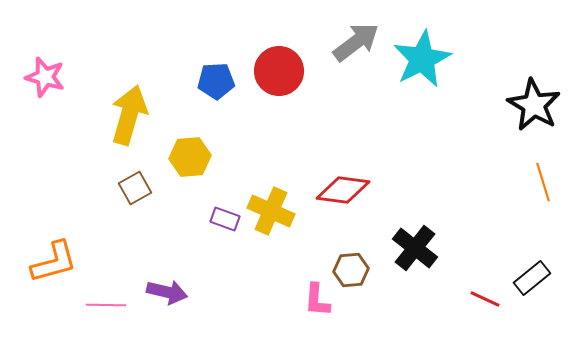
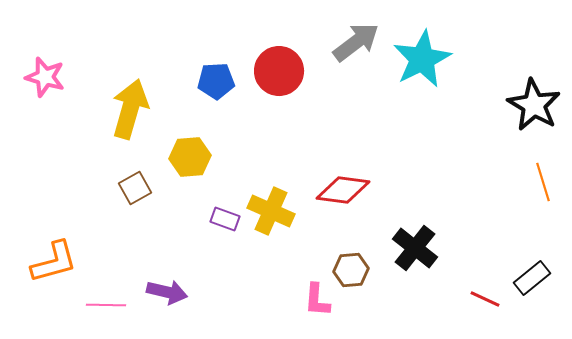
yellow arrow: moved 1 px right, 6 px up
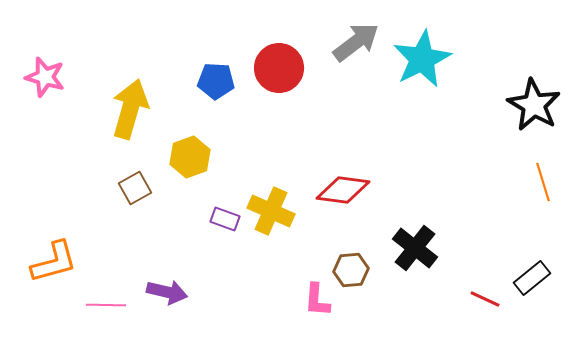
red circle: moved 3 px up
blue pentagon: rotated 6 degrees clockwise
yellow hexagon: rotated 15 degrees counterclockwise
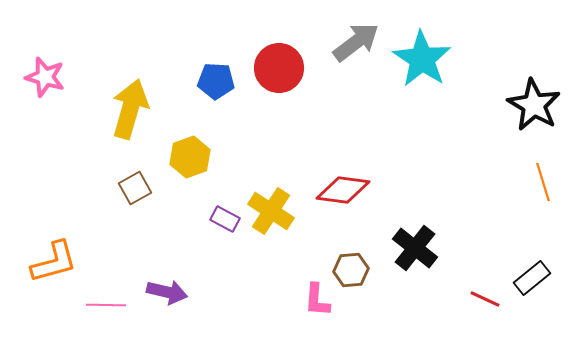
cyan star: rotated 12 degrees counterclockwise
yellow cross: rotated 9 degrees clockwise
purple rectangle: rotated 8 degrees clockwise
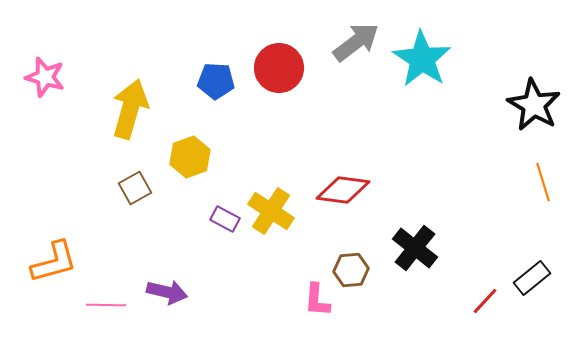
red line: moved 2 px down; rotated 72 degrees counterclockwise
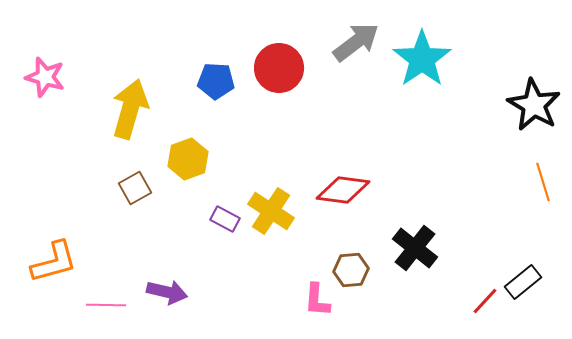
cyan star: rotated 4 degrees clockwise
yellow hexagon: moved 2 px left, 2 px down
black rectangle: moved 9 px left, 4 px down
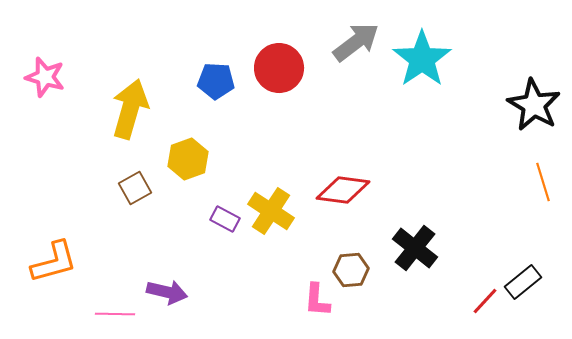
pink line: moved 9 px right, 9 px down
